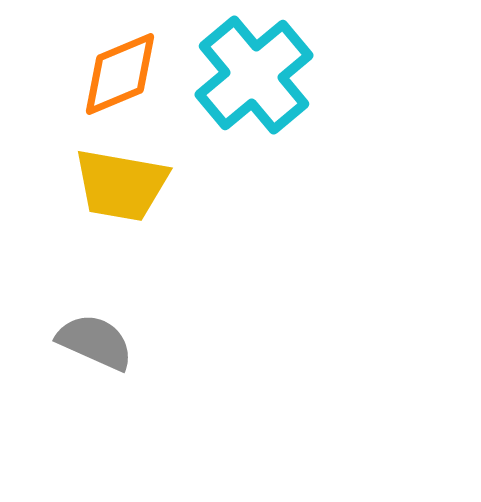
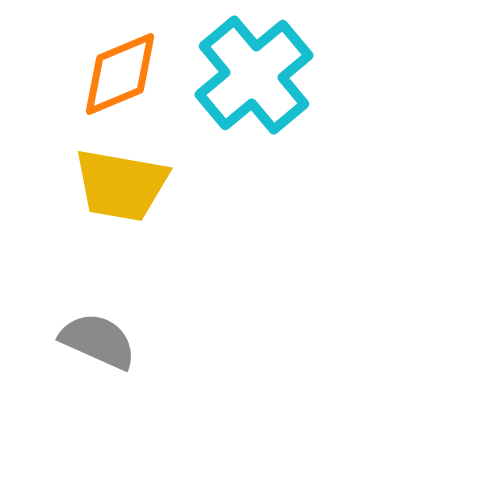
gray semicircle: moved 3 px right, 1 px up
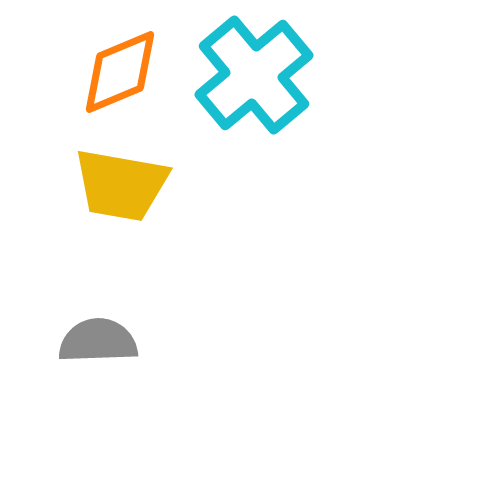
orange diamond: moved 2 px up
gray semicircle: rotated 26 degrees counterclockwise
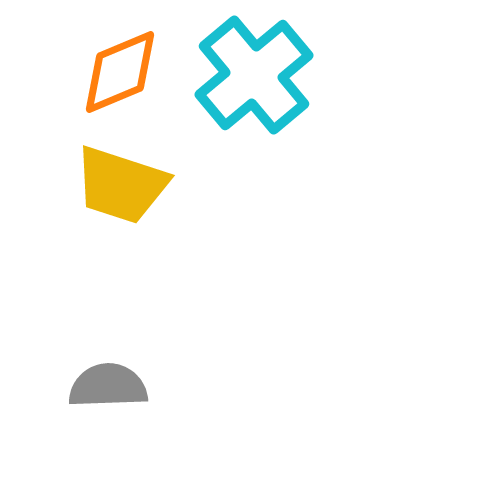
yellow trapezoid: rotated 8 degrees clockwise
gray semicircle: moved 10 px right, 45 px down
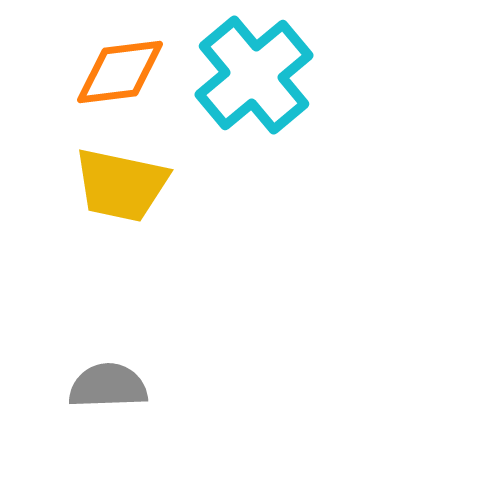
orange diamond: rotated 16 degrees clockwise
yellow trapezoid: rotated 6 degrees counterclockwise
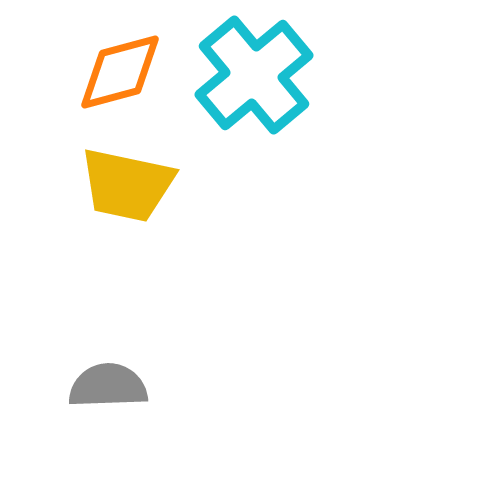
orange diamond: rotated 8 degrees counterclockwise
yellow trapezoid: moved 6 px right
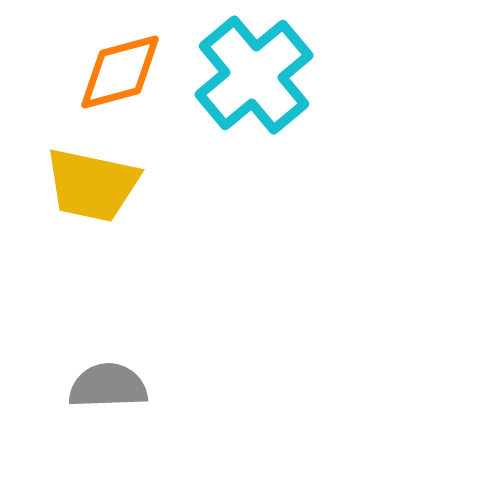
yellow trapezoid: moved 35 px left
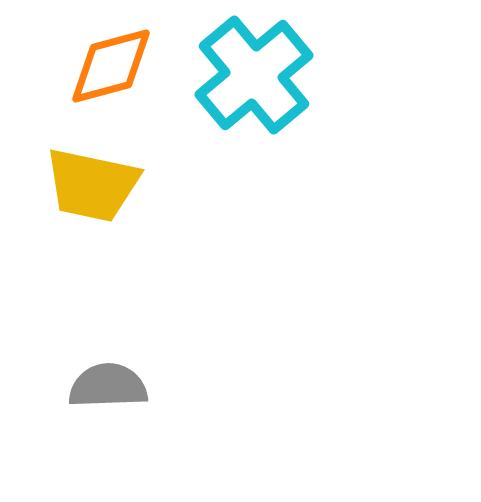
orange diamond: moved 9 px left, 6 px up
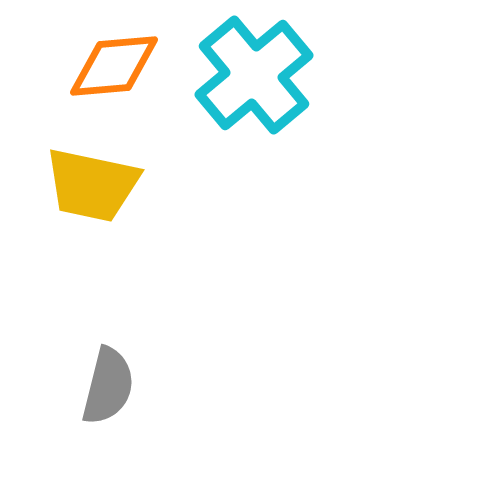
orange diamond: moved 3 px right; rotated 10 degrees clockwise
gray semicircle: rotated 106 degrees clockwise
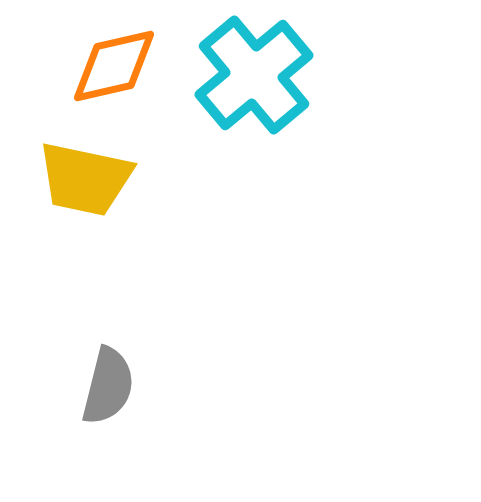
orange diamond: rotated 8 degrees counterclockwise
yellow trapezoid: moved 7 px left, 6 px up
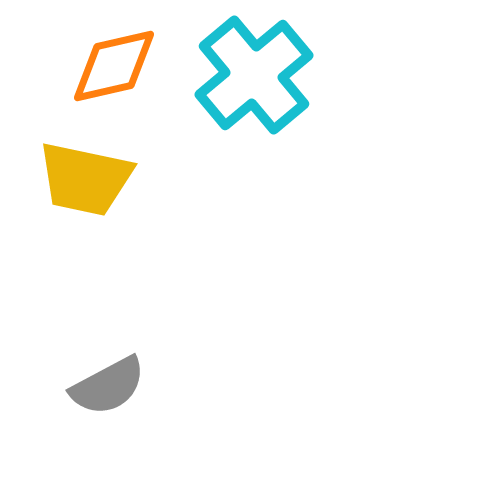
gray semicircle: rotated 48 degrees clockwise
